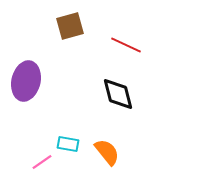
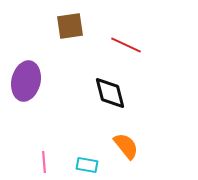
brown square: rotated 8 degrees clockwise
black diamond: moved 8 px left, 1 px up
cyan rectangle: moved 19 px right, 21 px down
orange semicircle: moved 19 px right, 6 px up
pink line: moved 2 px right; rotated 60 degrees counterclockwise
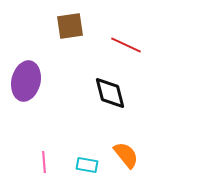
orange semicircle: moved 9 px down
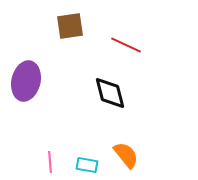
pink line: moved 6 px right
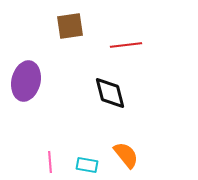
red line: rotated 32 degrees counterclockwise
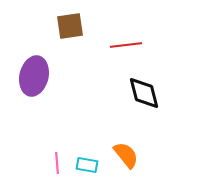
purple ellipse: moved 8 px right, 5 px up
black diamond: moved 34 px right
pink line: moved 7 px right, 1 px down
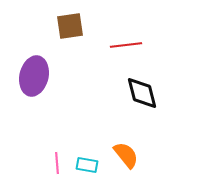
black diamond: moved 2 px left
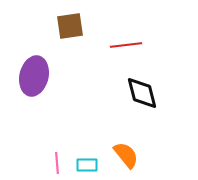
cyan rectangle: rotated 10 degrees counterclockwise
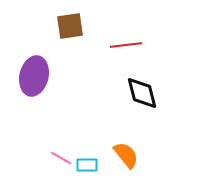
pink line: moved 4 px right, 5 px up; rotated 55 degrees counterclockwise
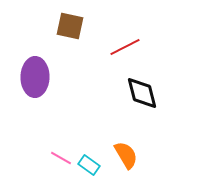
brown square: rotated 20 degrees clockwise
red line: moved 1 px left, 2 px down; rotated 20 degrees counterclockwise
purple ellipse: moved 1 px right, 1 px down; rotated 12 degrees counterclockwise
orange semicircle: rotated 8 degrees clockwise
cyan rectangle: moved 2 px right; rotated 35 degrees clockwise
